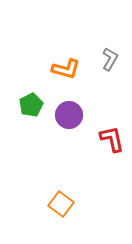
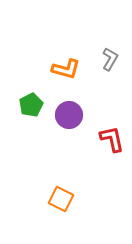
orange square: moved 5 px up; rotated 10 degrees counterclockwise
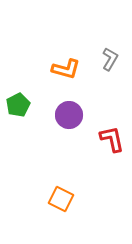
green pentagon: moved 13 px left
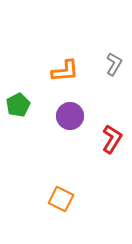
gray L-shape: moved 4 px right, 5 px down
orange L-shape: moved 1 px left, 2 px down; rotated 20 degrees counterclockwise
purple circle: moved 1 px right, 1 px down
red L-shape: rotated 44 degrees clockwise
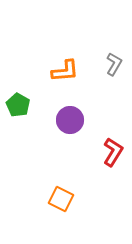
green pentagon: rotated 15 degrees counterclockwise
purple circle: moved 4 px down
red L-shape: moved 1 px right, 13 px down
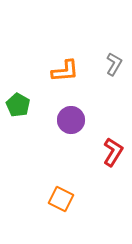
purple circle: moved 1 px right
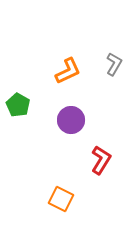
orange L-shape: moved 3 px right; rotated 20 degrees counterclockwise
red L-shape: moved 12 px left, 8 px down
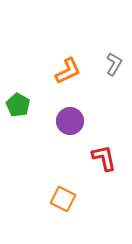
purple circle: moved 1 px left, 1 px down
red L-shape: moved 3 px right, 2 px up; rotated 44 degrees counterclockwise
orange square: moved 2 px right
